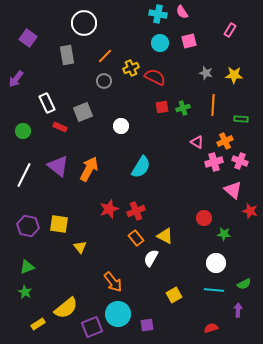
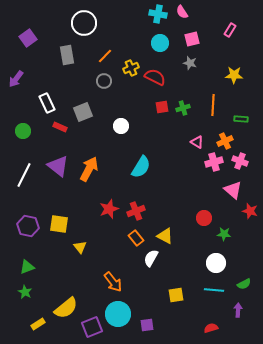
purple square at (28, 38): rotated 18 degrees clockwise
pink square at (189, 41): moved 3 px right, 2 px up
gray star at (206, 73): moved 16 px left, 10 px up
yellow square at (174, 295): moved 2 px right; rotated 21 degrees clockwise
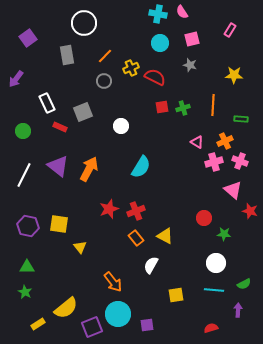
gray star at (190, 63): moved 2 px down
white semicircle at (151, 258): moved 7 px down
green triangle at (27, 267): rotated 21 degrees clockwise
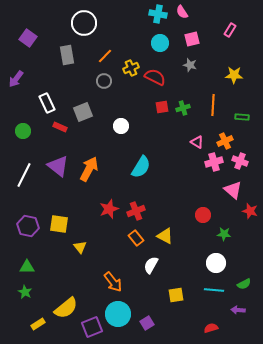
purple square at (28, 38): rotated 18 degrees counterclockwise
green rectangle at (241, 119): moved 1 px right, 2 px up
red circle at (204, 218): moved 1 px left, 3 px up
purple arrow at (238, 310): rotated 88 degrees counterclockwise
purple square at (147, 325): moved 2 px up; rotated 24 degrees counterclockwise
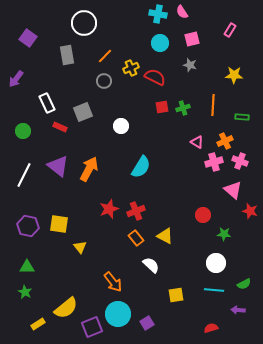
white semicircle at (151, 265): rotated 102 degrees clockwise
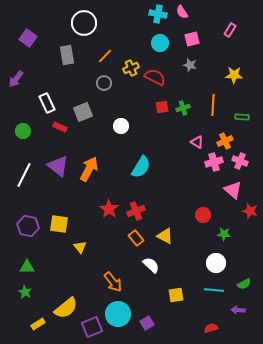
gray circle at (104, 81): moved 2 px down
red star at (109, 209): rotated 18 degrees counterclockwise
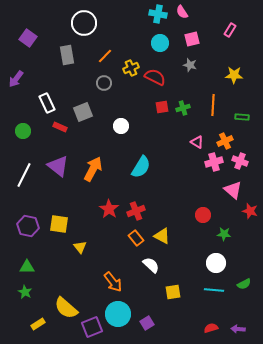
orange arrow at (89, 169): moved 4 px right
yellow triangle at (165, 236): moved 3 px left
yellow square at (176, 295): moved 3 px left, 3 px up
yellow semicircle at (66, 308): rotated 80 degrees clockwise
purple arrow at (238, 310): moved 19 px down
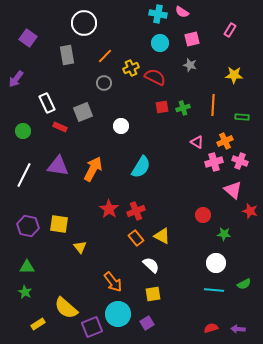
pink semicircle at (182, 12): rotated 24 degrees counterclockwise
purple triangle at (58, 166): rotated 30 degrees counterclockwise
yellow square at (173, 292): moved 20 px left, 2 px down
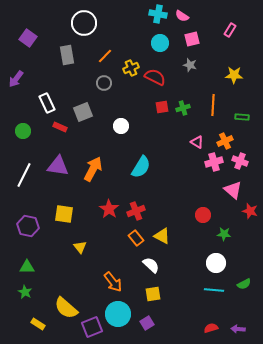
pink semicircle at (182, 12): moved 4 px down
yellow square at (59, 224): moved 5 px right, 10 px up
yellow rectangle at (38, 324): rotated 64 degrees clockwise
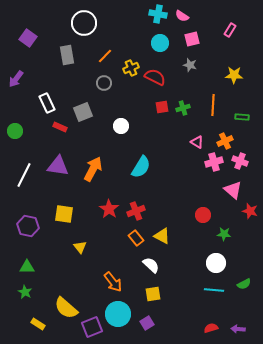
green circle at (23, 131): moved 8 px left
